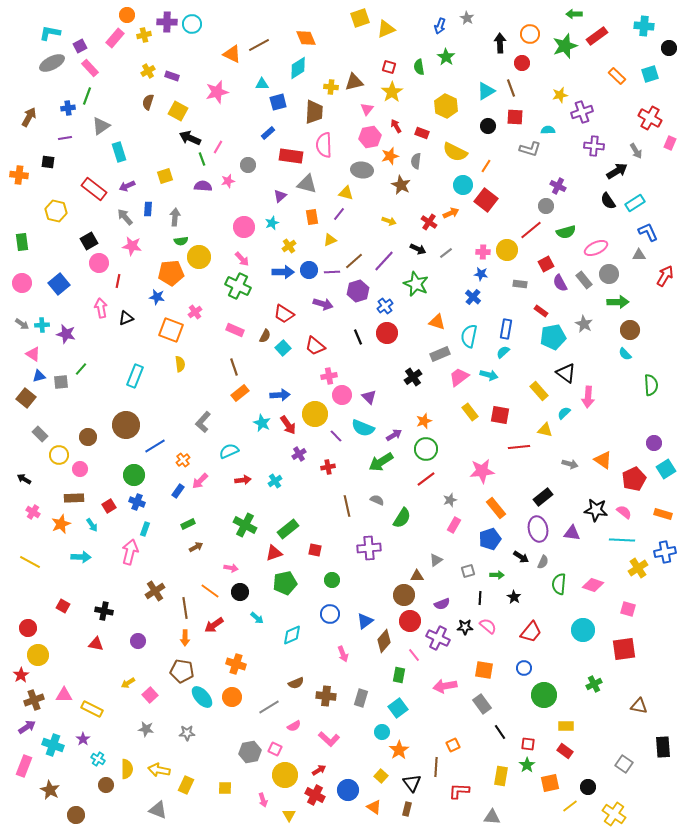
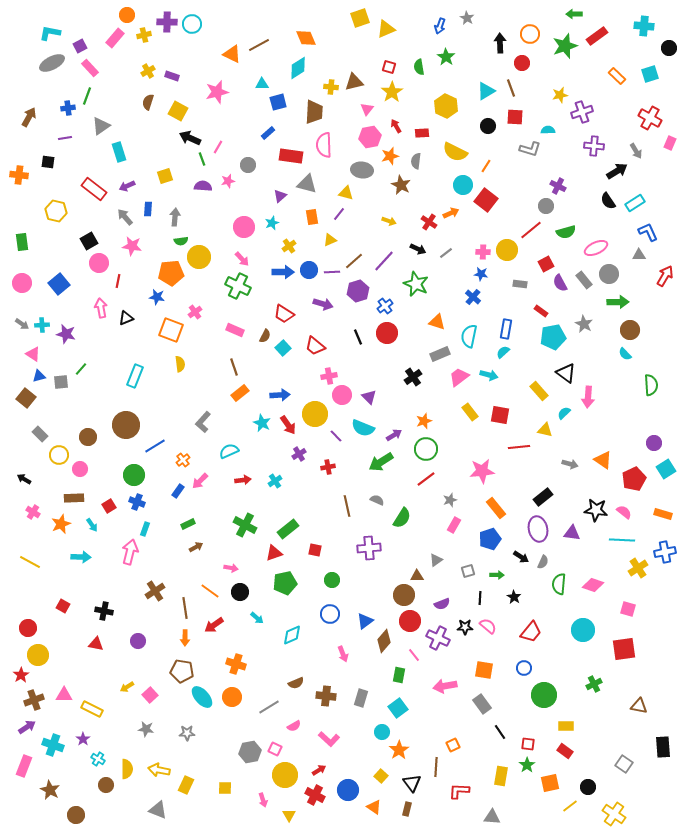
red rectangle at (422, 133): rotated 24 degrees counterclockwise
yellow arrow at (128, 683): moved 1 px left, 4 px down
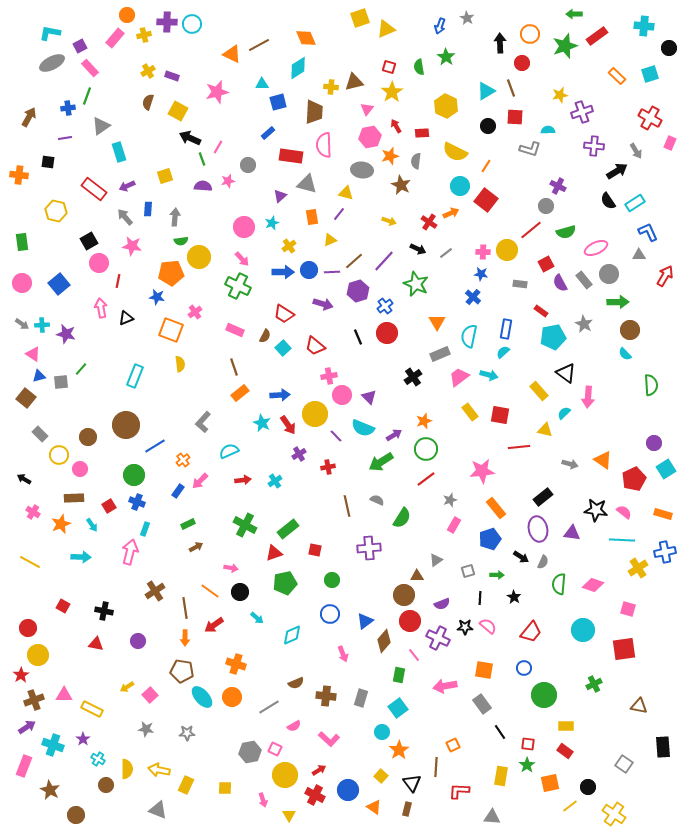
cyan circle at (463, 185): moved 3 px left, 1 px down
orange triangle at (437, 322): rotated 42 degrees clockwise
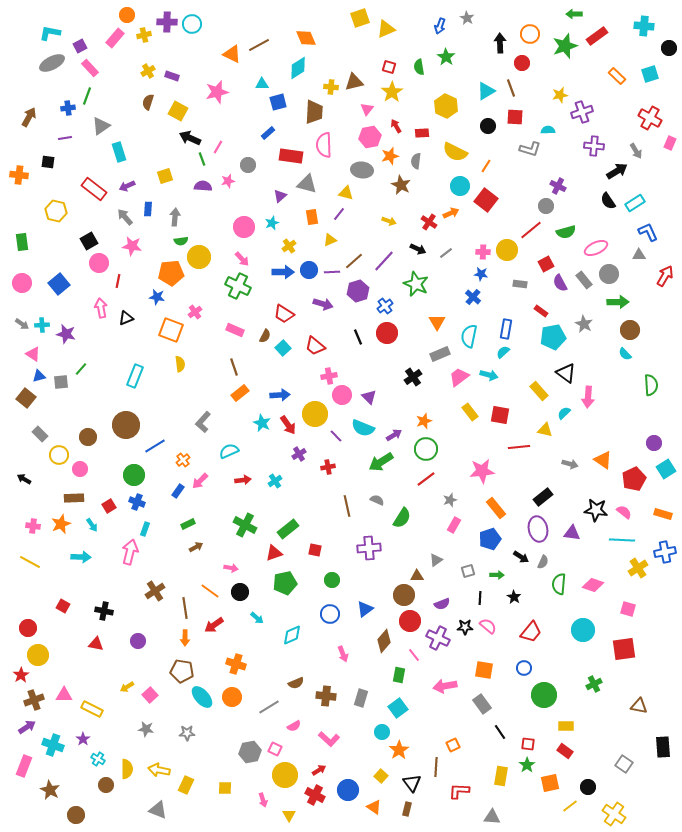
pink cross at (33, 512): moved 14 px down; rotated 24 degrees counterclockwise
blue triangle at (365, 621): moved 12 px up
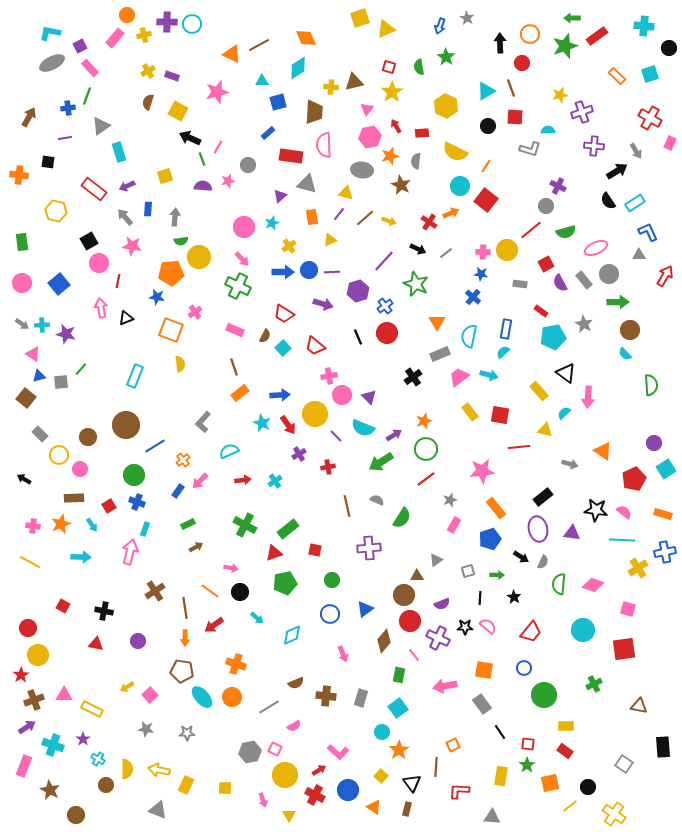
green arrow at (574, 14): moved 2 px left, 4 px down
cyan triangle at (262, 84): moved 3 px up
brown line at (354, 261): moved 11 px right, 43 px up
orange triangle at (603, 460): moved 9 px up
pink L-shape at (329, 739): moved 9 px right, 13 px down
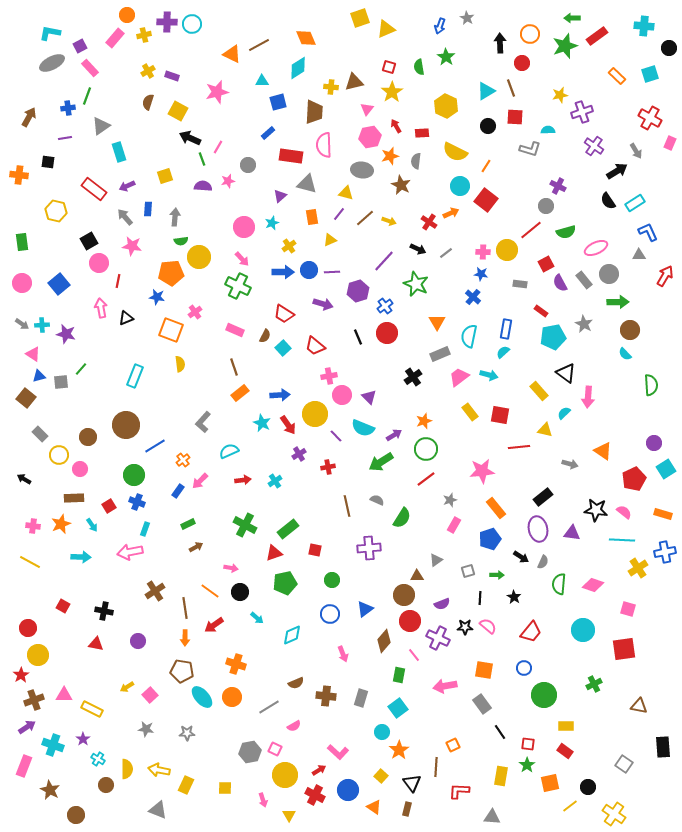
purple cross at (594, 146): rotated 30 degrees clockwise
pink arrow at (130, 552): rotated 115 degrees counterclockwise
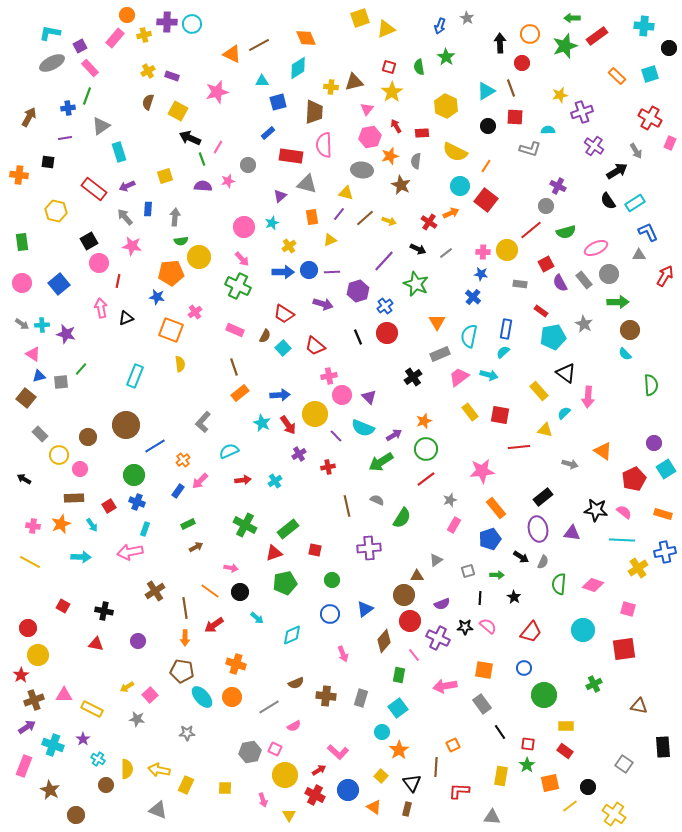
gray star at (146, 729): moved 9 px left, 10 px up
